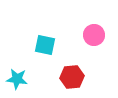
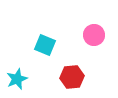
cyan square: rotated 10 degrees clockwise
cyan star: rotated 30 degrees counterclockwise
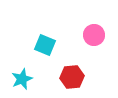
cyan star: moved 5 px right
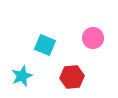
pink circle: moved 1 px left, 3 px down
cyan star: moved 3 px up
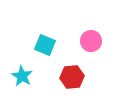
pink circle: moved 2 px left, 3 px down
cyan star: rotated 20 degrees counterclockwise
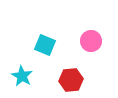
red hexagon: moved 1 px left, 3 px down
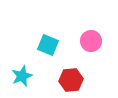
cyan square: moved 3 px right
cyan star: rotated 20 degrees clockwise
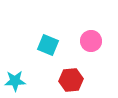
cyan star: moved 7 px left, 5 px down; rotated 20 degrees clockwise
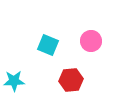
cyan star: moved 1 px left
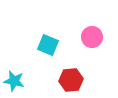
pink circle: moved 1 px right, 4 px up
cyan star: rotated 15 degrees clockwise
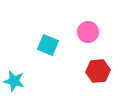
pink circle: moved 4 px left, 5 px up
red hexagon: moved 27 px right, 9 px up
